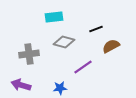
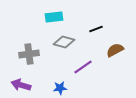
brown semicircle: moved 4 px right, 4 px down
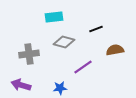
brown semicircle: rotated 18 degrees clockwise
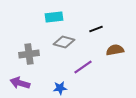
purple arrow: moved 1 px left, 2 px up
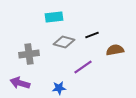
black line: moved 4 px left, 6 px down
blue star: moved 1 px left
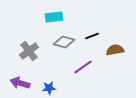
black line: moved 1 px down
gray cross: moved 3 px up; rotated 30 degrees counterclockwise
blue star: moved 10 px left
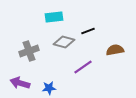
black line: moved 4 px left, 5 px up
gray cross: rotated 18 degrees clockwise
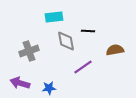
black line: rotated 24 degrees clockwise
gray diamond: moved 2 px right, 1 px up; rotated 65 degrees clockwise
